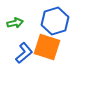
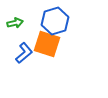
orange square: moved 3 px up
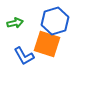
blue L-shape: moved 3 px down; rotated 100 degrees clockwise
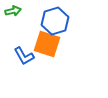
green arrow: moved 2 px left, 12 px up
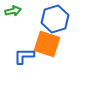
blue hexagon: moved 2 px up
blue L-shape: rotated 120 degrees clockwise
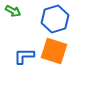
green arrow: rotated 42 degrees clockwise
orange square: moved 7 px right, 7 px down
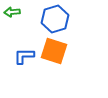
green arrow: moved 1 px left, 1 px down; rotated 147 degrees clockwise
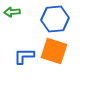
blue hexagon: rotated 12 degrees clockwise
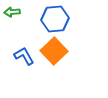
orange square: rotated 28 degrees clockwise
blue L-shape: rotated 60 degrees clockwise
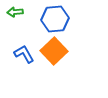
green arrow: moved 3 px right
blue L-shape: moved 2 px up
